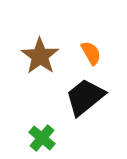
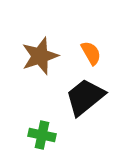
brown star: rotated 18 degrees clockwise
green cross: moved 3 px up; rotated 28 degrees counterclockwise
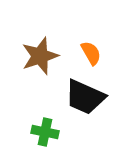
black trapezoid: rotated 117 degrees counterclockwise
green cross: moved 3 px right, 3 px up
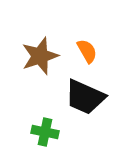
orange semicircle: moved 4 px left, 2 px up
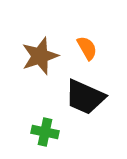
orange semicircle: moved 3 px up
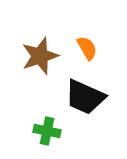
green cross: moved 2 px right, 1 px up
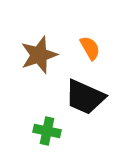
orange semicircle: moved 3 px right
brown star: moved 1 px left, 1 px up
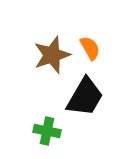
brown star: moved 13 px right
black trapezoid: rotated 84 degrees counterclockwise
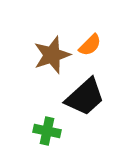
orange semicircle: moved 3 px up; rotated 75 degrees clockwise
black trapezoid: rotated 18 degrees clockwise
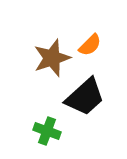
brown star: moved 3 px down
green cross: rotated 8 degrees clockwise
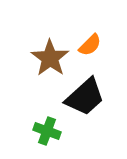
brown star: moved 2 px left; rotated 18 degrees counterclockwise
